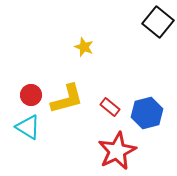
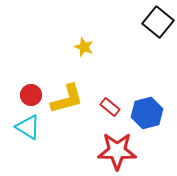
red star: rotated 27 degrees clockwise
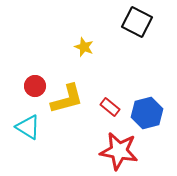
black square: moved 21 px left; rotated 12 degrees counterclockwise
red circle: moved 4 px right, 9 px up
red star: moved 2 px right; rotated 9 degrees clockwise
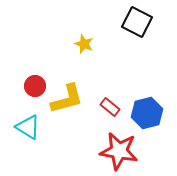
yellow star: moved 3 px up
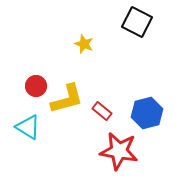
red circle: moved 1 px right
red rectangle: moved 8 px left, 4 px down
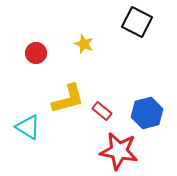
red circle: moved 33 px up
yellow L-shape: moved 1 px right
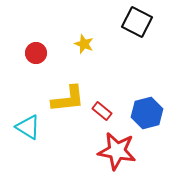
yellow L-shape: rotated 9 degrees clockwise
red star: moved 2 px left
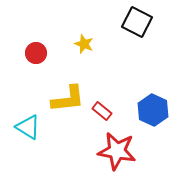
blue hexagon: moved 6 px right, 3 px up; rotated 20 degrees counterclockwise
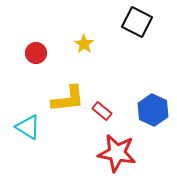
yellow star: rotated 12 degrees clockwise
red star: moved 2 px down
